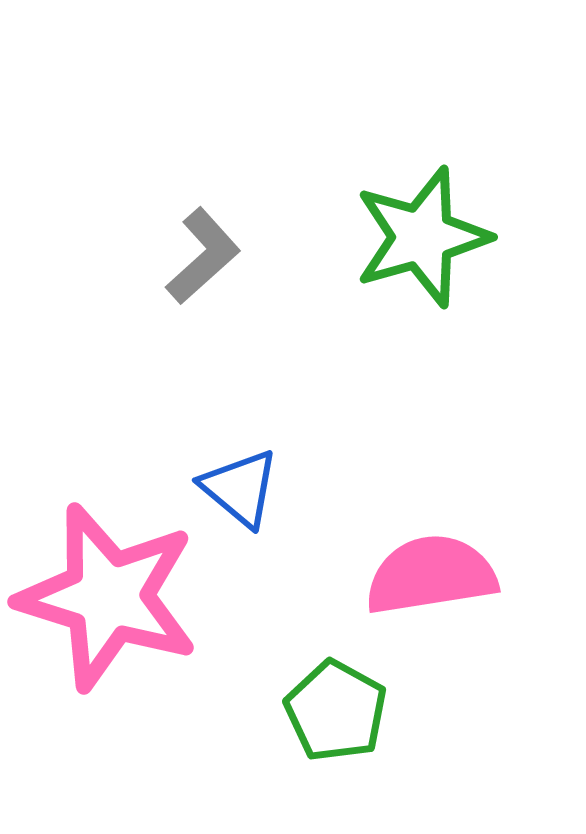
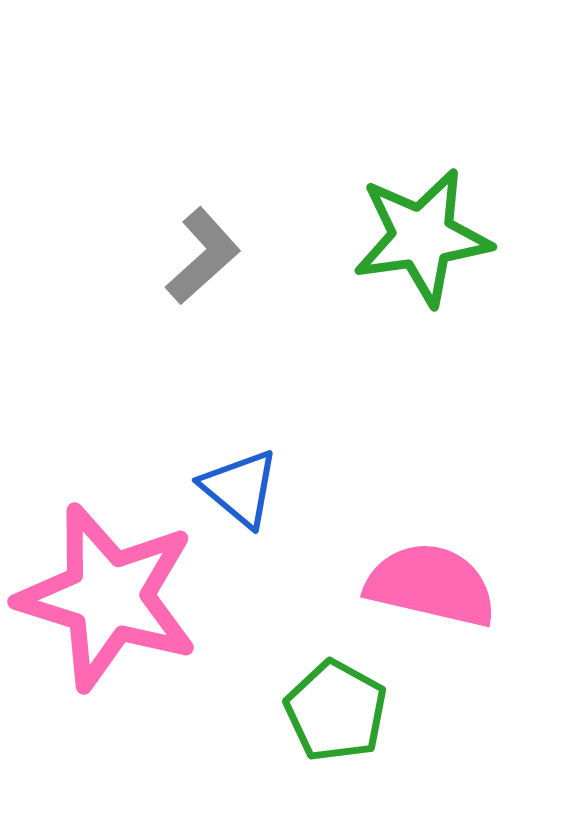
green star: rotated 8 degrees clockwise
pink semicircle: moved 10 px down; rotated 22 degrees clockwise
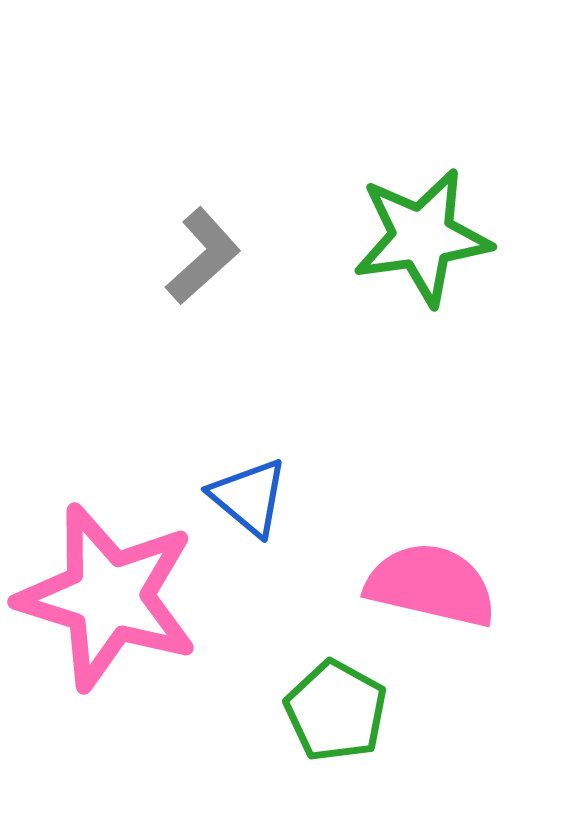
blue triangle: moved 9 px right, 9 px down
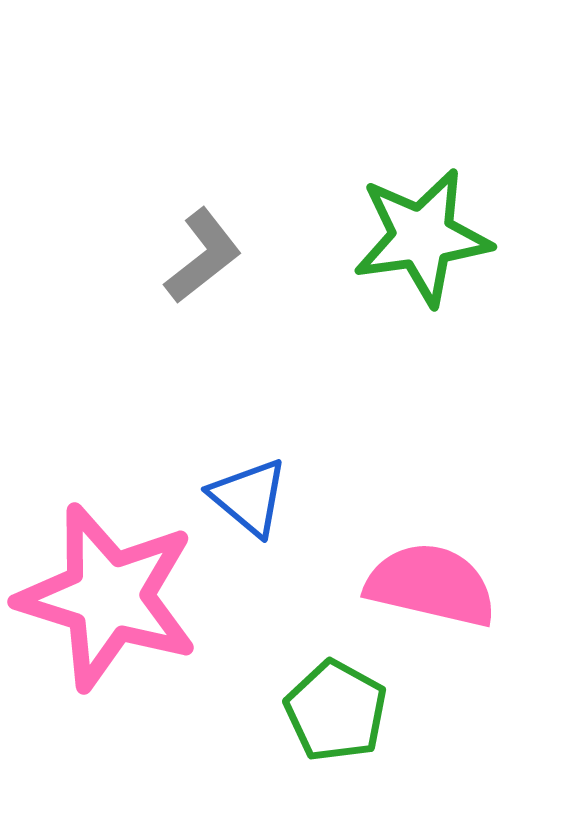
gray L-shape: rotated 4 degrees clockwise
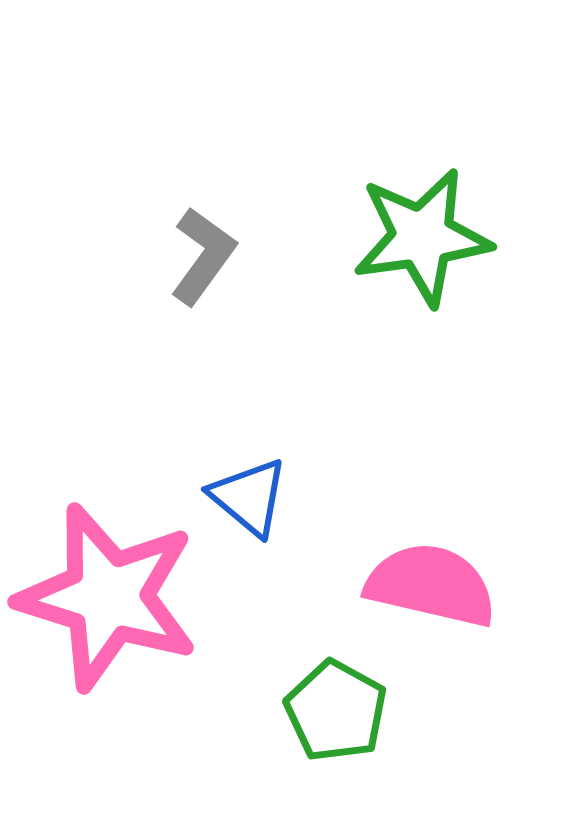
gray L-shape: rotated 16 degrees counterclockwise
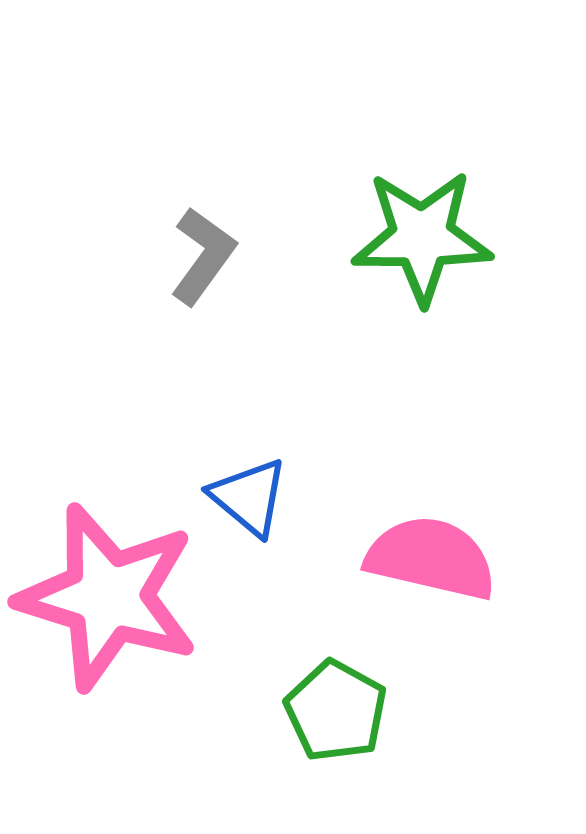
green star: rotated 8 degrees clockwise
pink semicircle: moved 27 px up
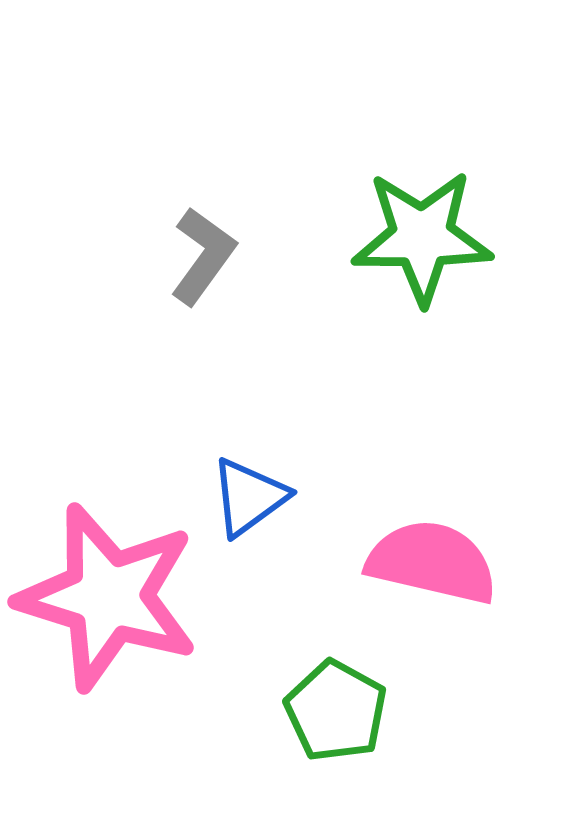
blue triangle: rotated 44 degrees clockwise
pink semicircle: moved 1 px right, 4 px down
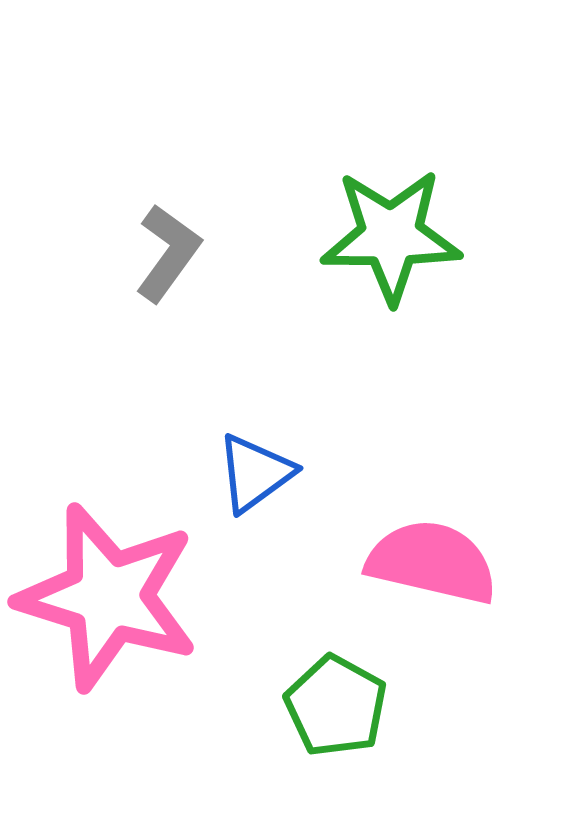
green star: moved 31 px left, 1 px up
gray L-shape: moved 35 px left, 3 px up
blue triangle: moved 6 px right, 24 px up
green pentagon: moved 5 px up
